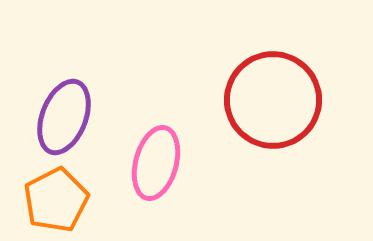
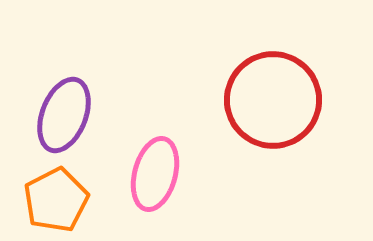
purple ellipse: moved 2 px up
pink ellipse: moved 1 px left, 11 px down
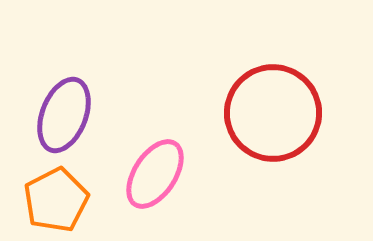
red circle: moved 13 px down
pink ellipse: rotated 18 degrees clockwise
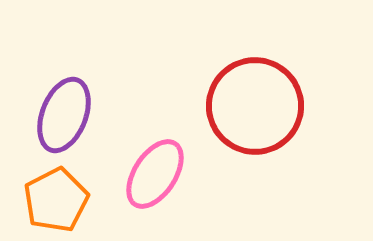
red circle: moved 18 px left, 7 px up
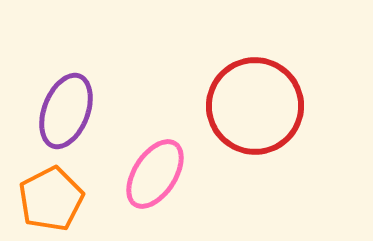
purple ellipse: moved 2 px right, 4 px up
orange pentagon: moved 5 px left, 1 px up
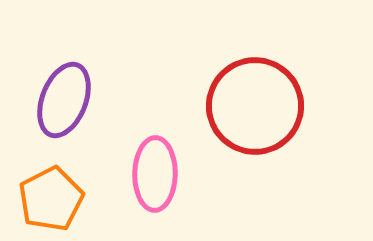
purple ellipse: moved 2 px left, 11 px up
pink ellipse: rotated 32 degrees counterclockwise
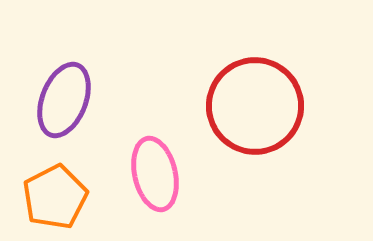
pink ellipse: rotated 14 degrees counterclockwise
orange pentagon: moved 4 px right, 2 px up
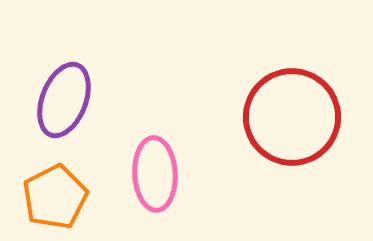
red circle: moved 37 px right, 11 px down
pink ellipse: rotated 10 degrees clockwise
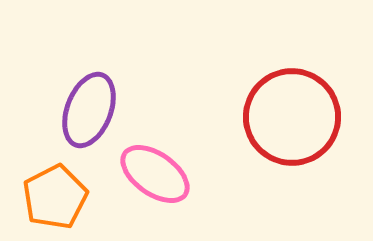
purple ellipse: moved 25 px right, 10 px down
pink ellipse: rotated 52 degrees counterclockwise
